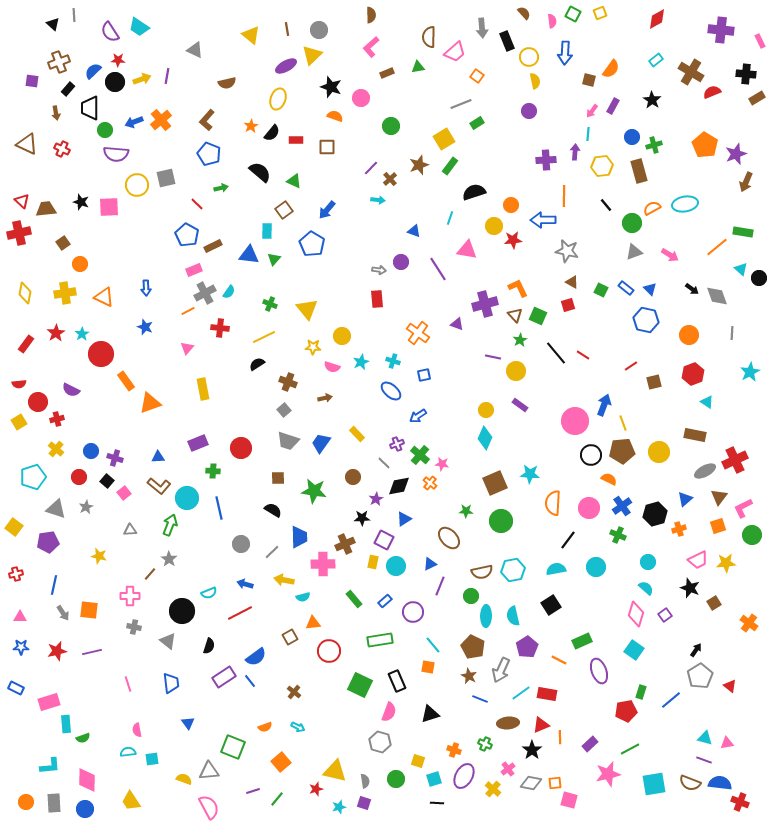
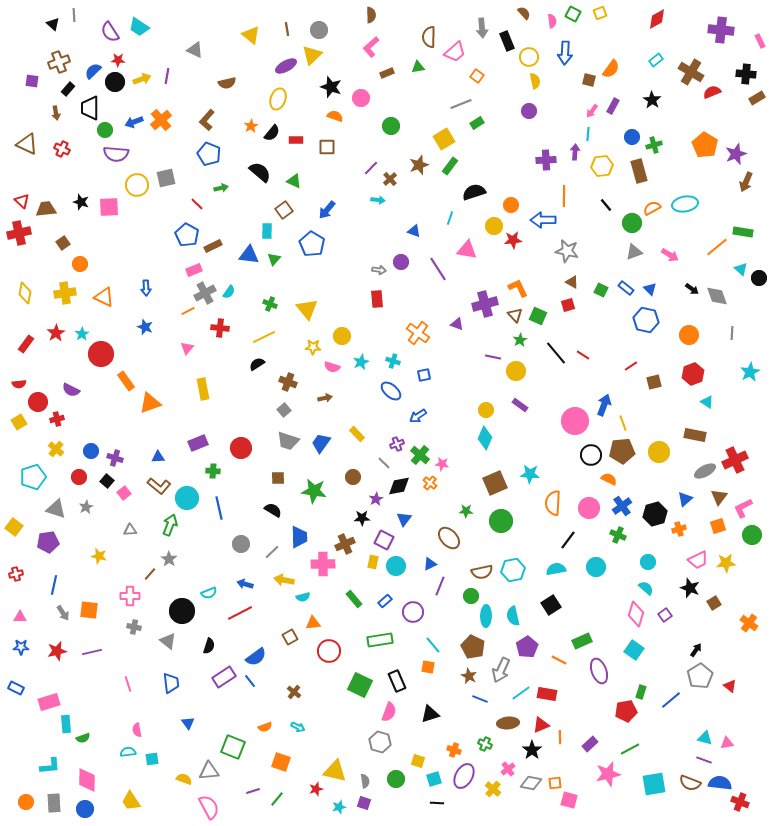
blue triangle at (404, 519): rotated 21 degrees counterclockwise
orange square at (281, 762): rotated 30 degrees counterclockwise
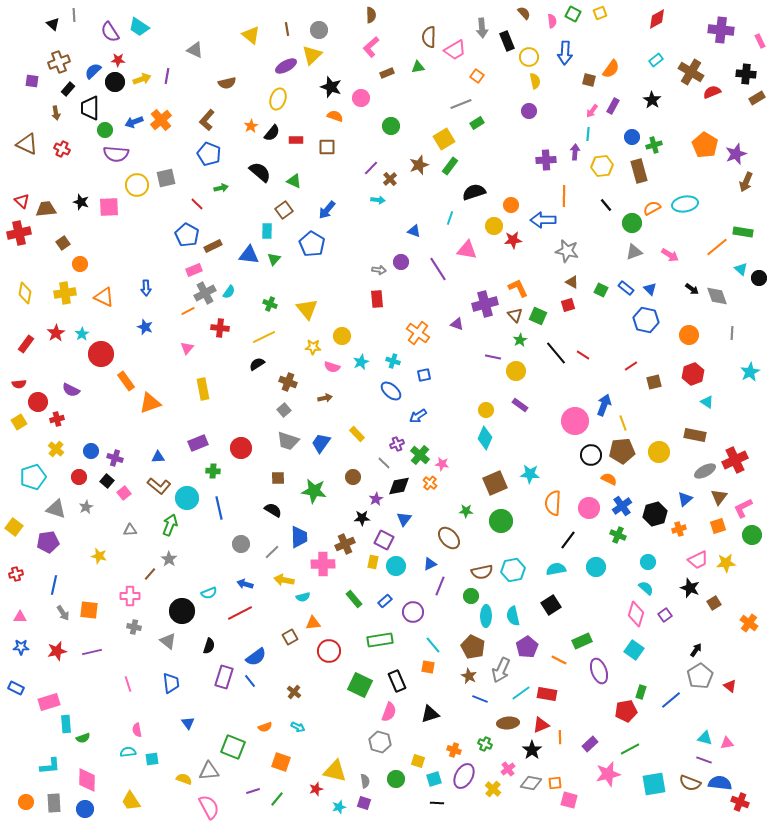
pink trapezoid at (455, 52): moved 2 px up; rotated 10 degrees clockwise
purple rectangle at (224, 677): rotated 40 degrees counterclockwise
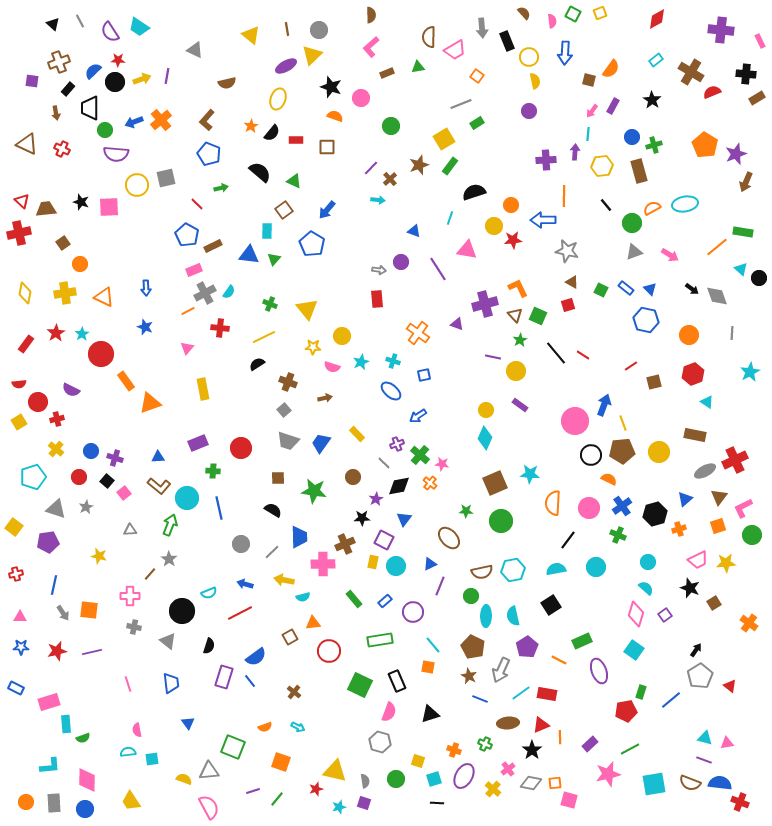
gray line at (74, 15): moved 6 px right, 6 px down; rotated 24 degrees counterclockwise
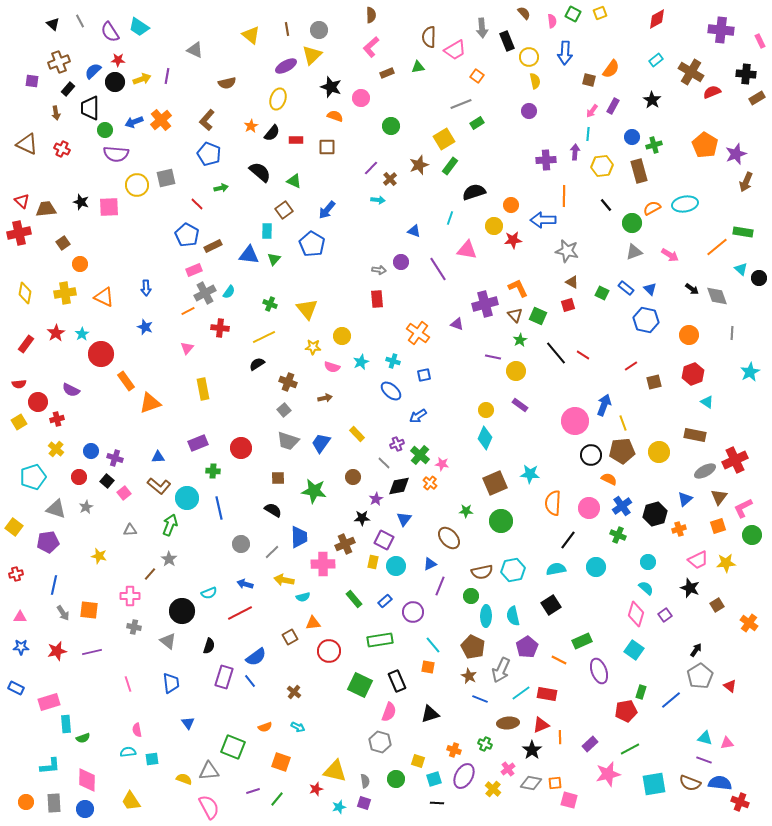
green square at (601, 290): moved 1 px right, 3 px down
brown square at (714, 603): moved 3 px right, 2 px down
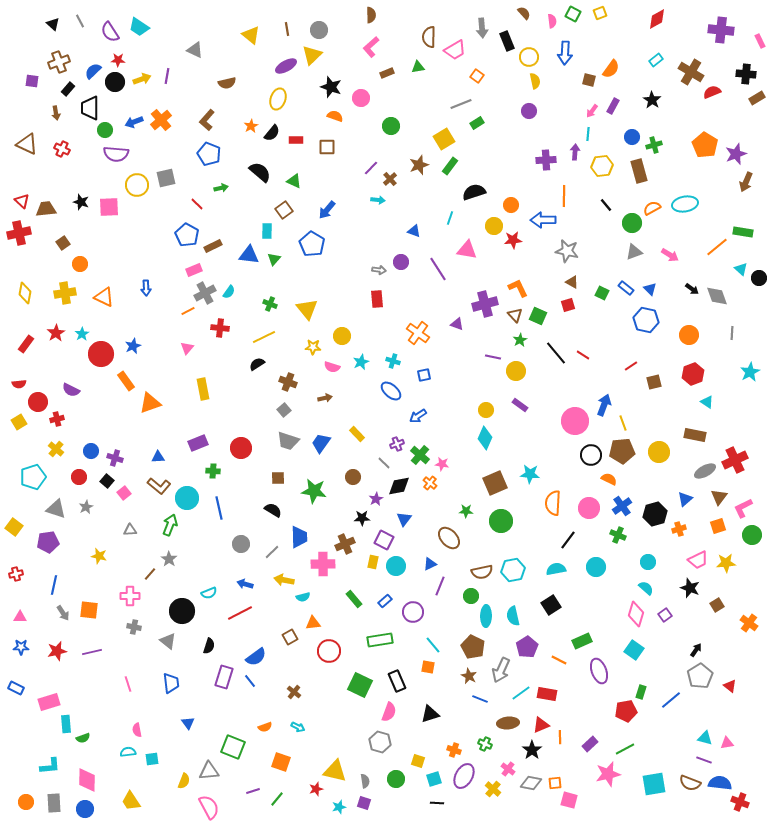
blue star at (145, 327): moved 12 px left, 19 px down; rotated 28 degrees clockwise
green line at (630, 749): moved 5 px left
pink cross at (508, 769): rotated 16 degrees counterclockwise
yellow semicircle at (184, 779): moved 2 px down; rotated 91 degrees clockwise
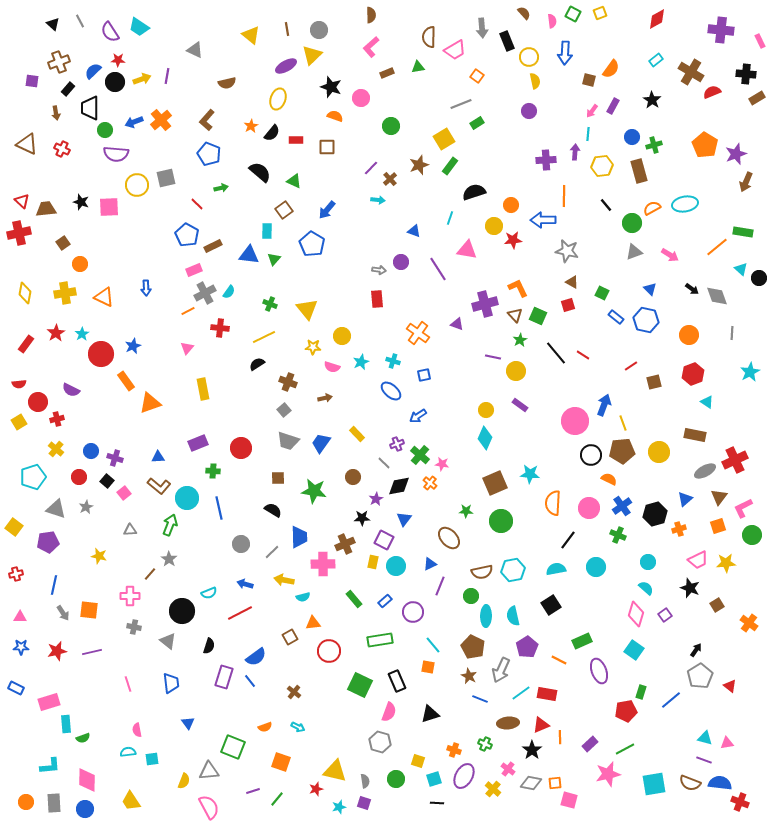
blue rectangle at (626, 288): moved 10 px left, 29 px down
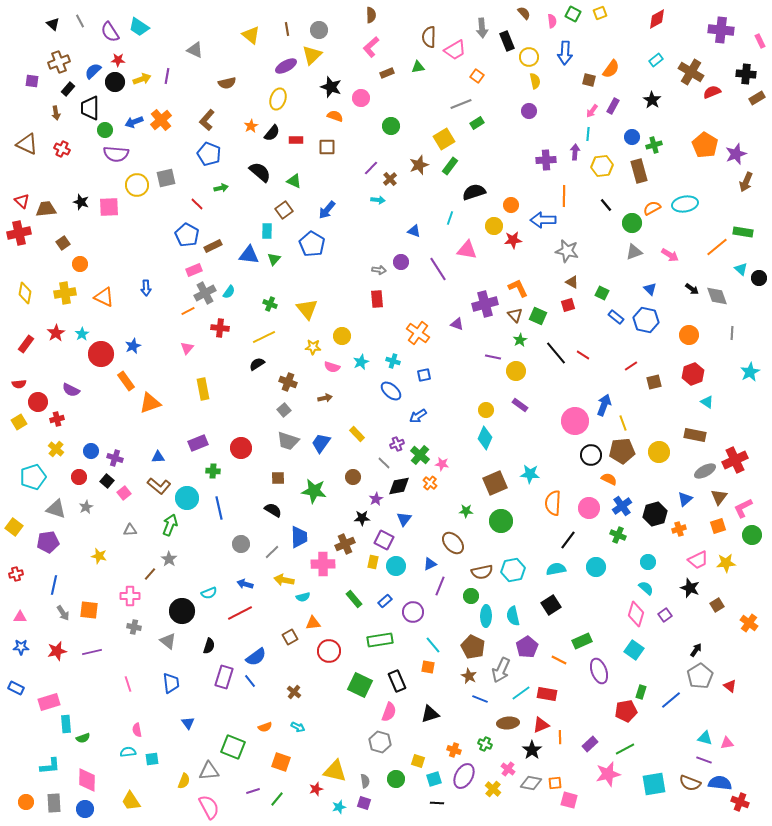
brown ellipse at (449, 538): moved 4 px right, 5 px down
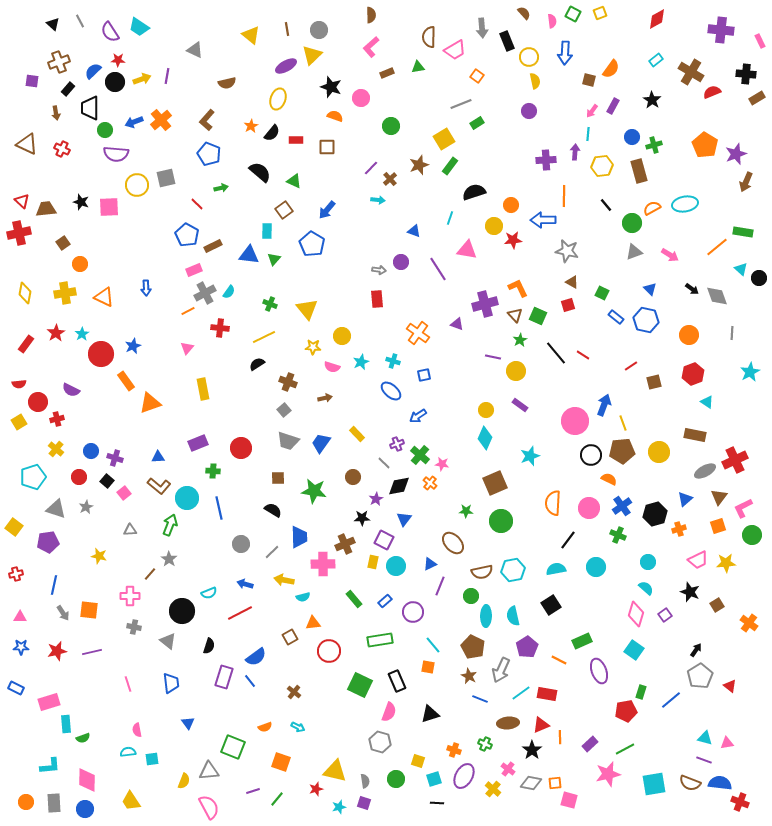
cyan star at (530, 474): moved 18 px up; rotated 24 degrees counterclockwise
black star at (690, 588): moved 4 px down
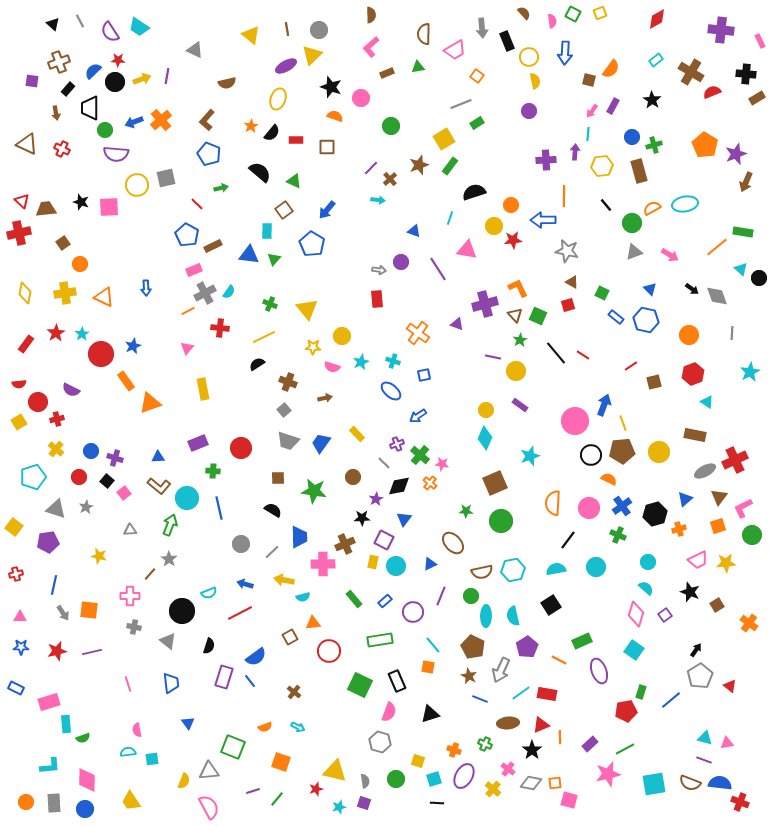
brown semicircle at (429, 37): moved 5 px left, 3 px up
purple line at (440, 586): moved 1 px right, 10 px down
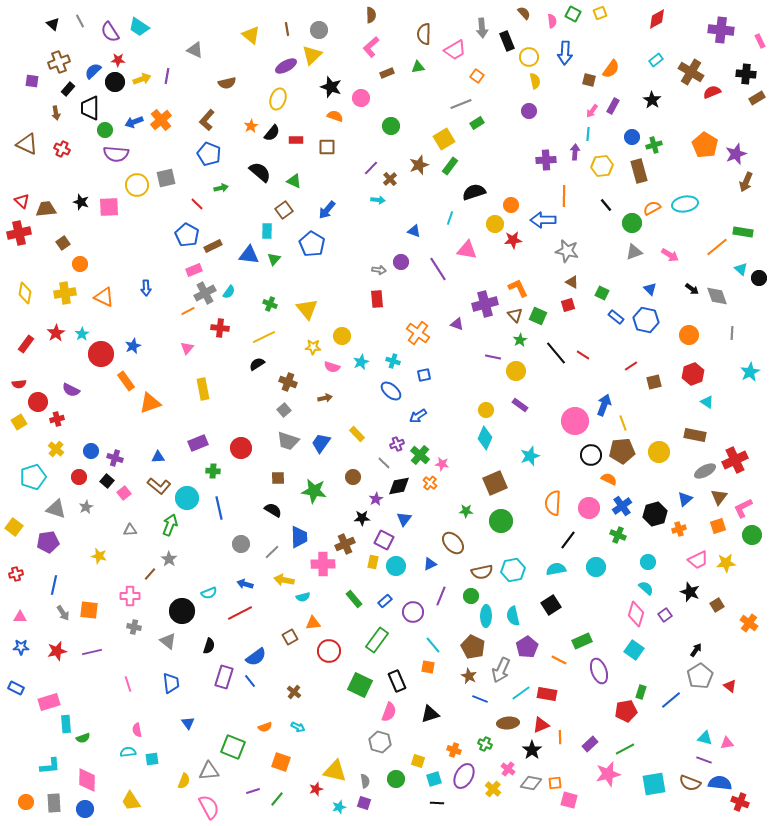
yellow circle at (494, 226): moved 1 px right, 2 px up
green rectangle at (380, 640): moved 3 px left; rotated 45 degrees counterclockwise
